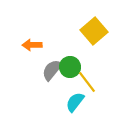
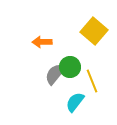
yellow square: rotated 8 degrees counterclockwise
orange arrow: moved 10 px right, 3 px up
gray semicircle: moved 3 px right, 4 px down
yellow line: moved 5 px right, 1 px up; rotated 15 degrees clockwise
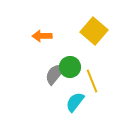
orange arrow: moved 6 px up
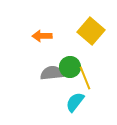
yellow square: moved 3 px left
gray semicircle: moved 3 px left, 1 px up; rotated 45 degrees clockwise
yellow line: moved 7 px left, 3 px up
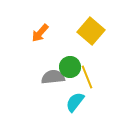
orange arrow: moved 2 px left, 3 px up; rotated 48 degrees counterclockwise
gray semicircle: moved 1 px right, 4 px down
yellow line: moved 2 px right, 1 px up
